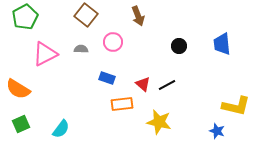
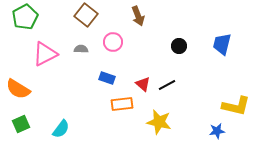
blue trapezoid: rotated 20 degrees clockwise
blue star: rotated 28 degrees counterclockwise
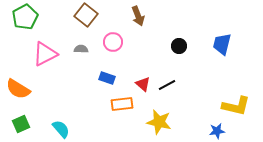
cyan semicircle: rotated 78 degrees counterclockwise
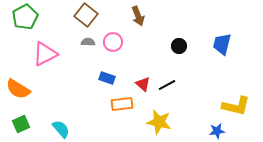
gray semicircle: moved 7 px right, 7 px up
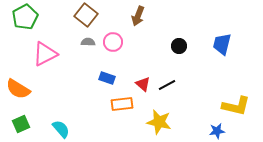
brown arrow: rotated 42 degrees clockwise
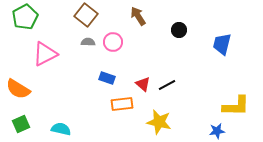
brown arrow: rotated 126 degrees clockwise
black circle: moved 16 px up
yellow L-shape: rotated 12 degrees counterclockwise
cyan semicircle: rotated 36 degrees counterclockwise
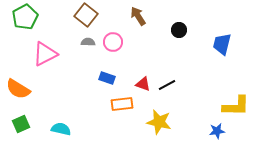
red triangle: rotated 21 degrees counterclockwise
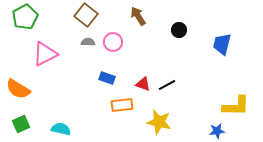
orange rectangle: moved 1 px down
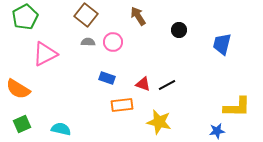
yellow L-shape: moved 1 px right, 1 px down
green square: moved 1 px right
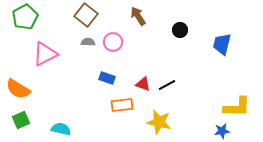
black circle: moved 1 px right
green square: moved 1 px left, 4 px up
blue star: moved 5 px right
